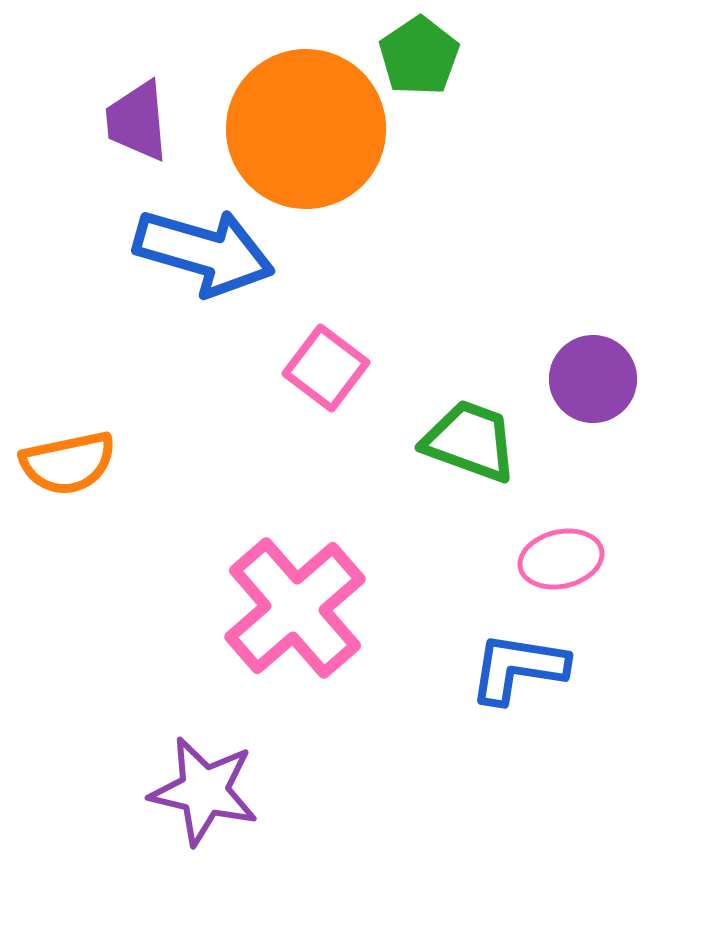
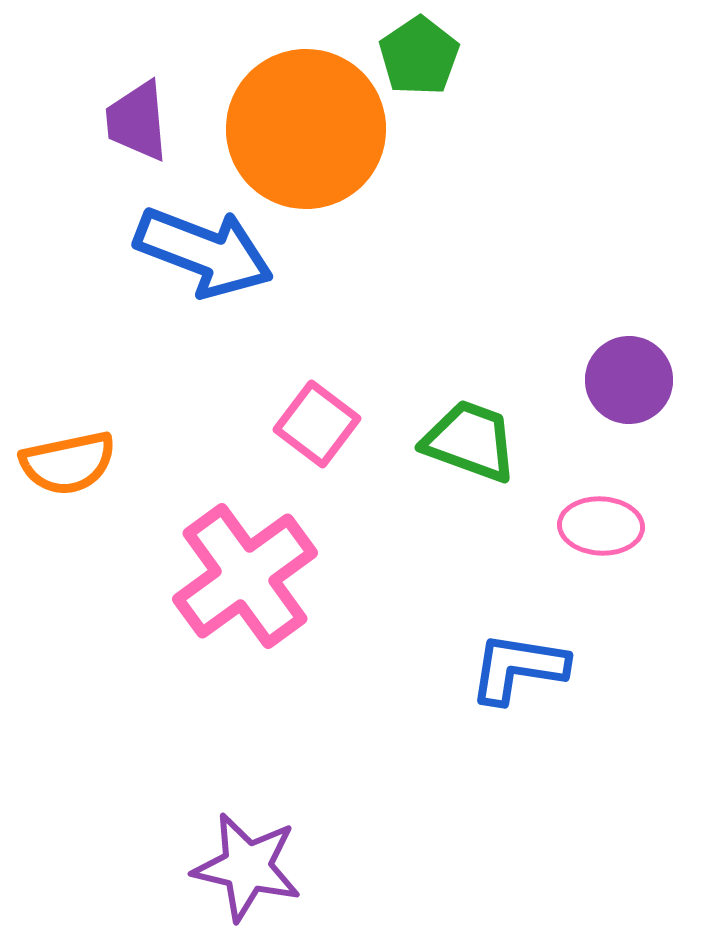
blue arrow: rotated 5 degrees clockwise
pink square: moved 9 px left, 56 px down
purple circle: moved 36 px right, 1 px down
pink ellipse: moved 40 px right, 33 px up; rotated 16 degrees clockwise
pink cross: moved 50 px left, 32 px up; rotated 5 degrees clockwise
purple star: moved 43 px right, 76 px down
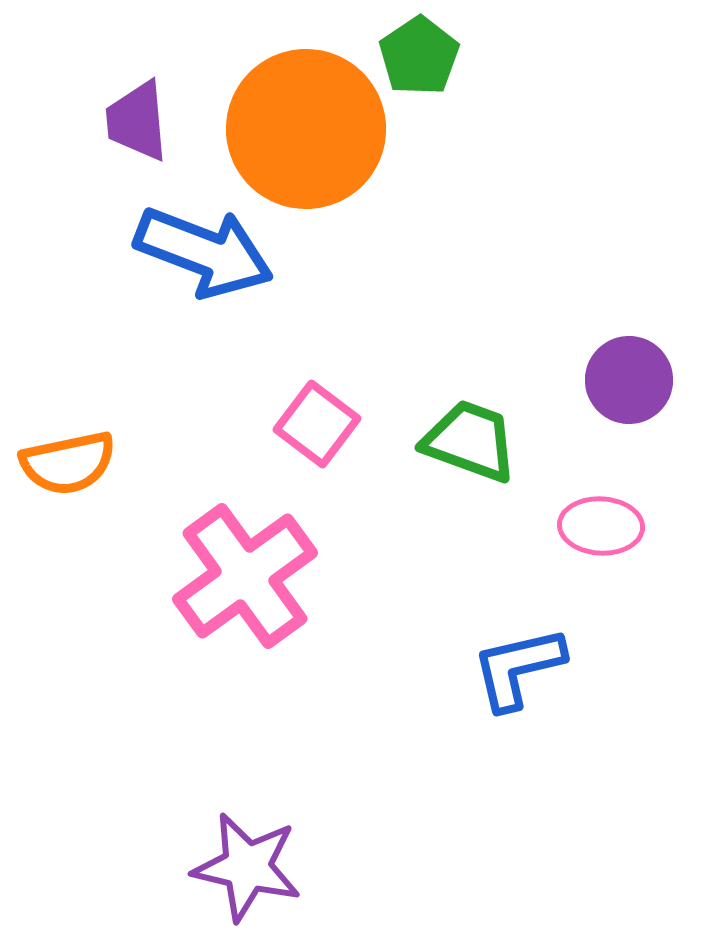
blue L-shape: rotated 22 degrees counterclockwise
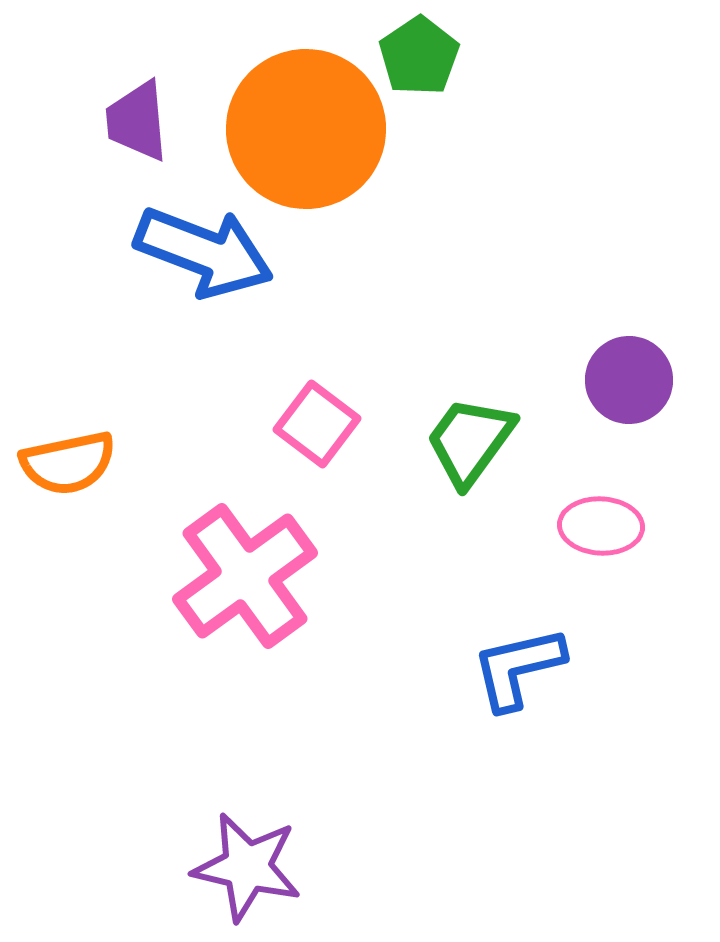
green trapezoid: rotated 74 degrees counterclockwise
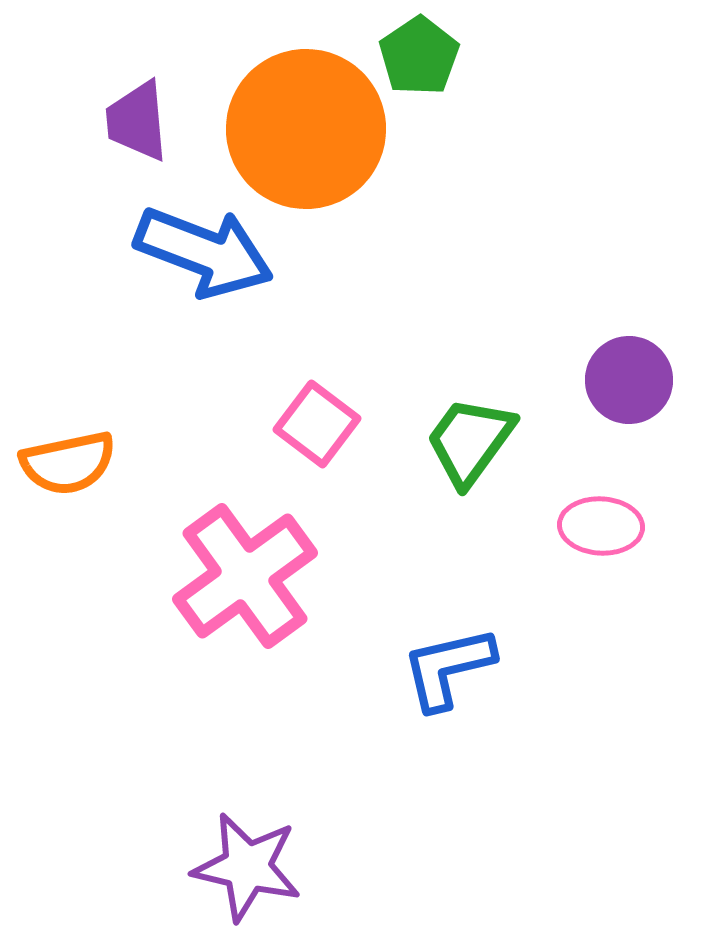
blue L-shape: moved 70 px left
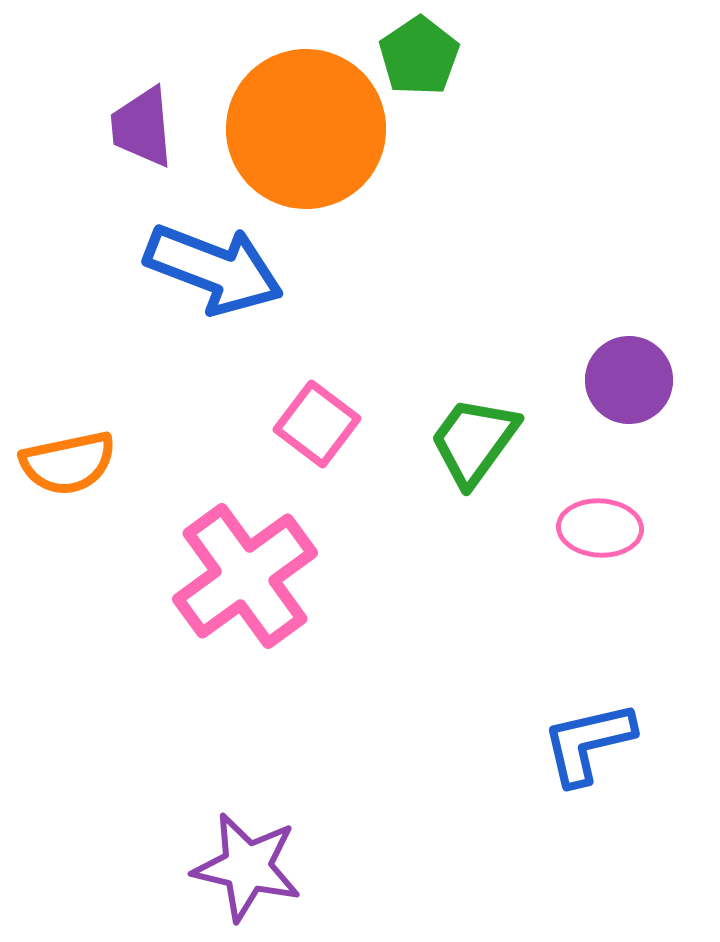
purple trapezoid: moved 5 px right, 6 px down
blue arrow: moved 10 px right, 17 px down
green trapezoid: moved 4 px right
pink ellipse: moved 1 px left, 2 px down
blue L-shape: moved 140 px right, 75 px down
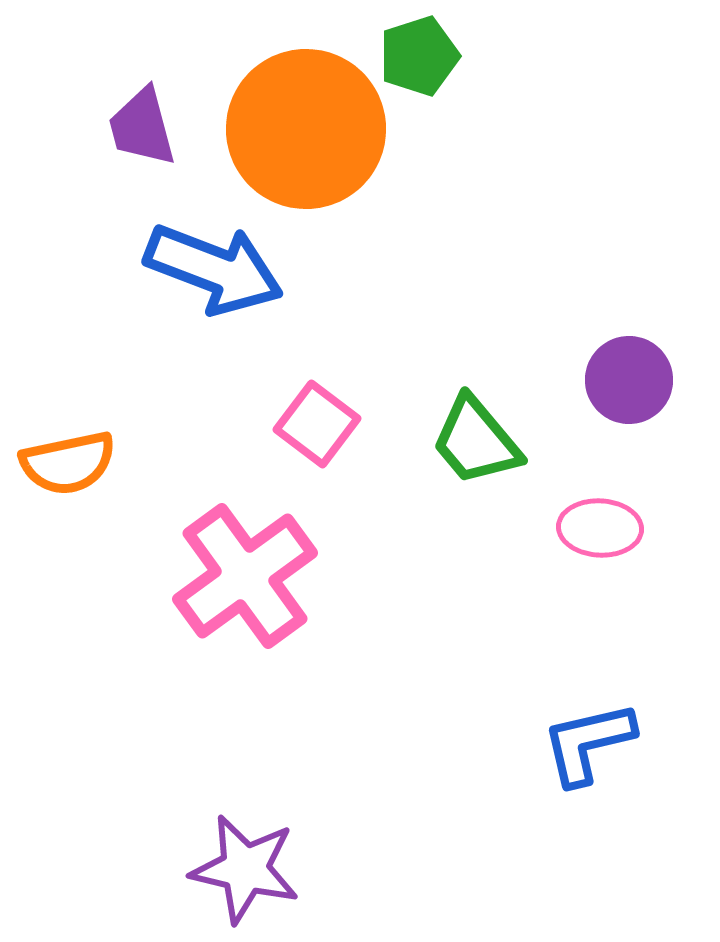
green pentagon: rotated 16 degrees clockwise
purple trapezoid: rotated 10 degrees counterclockwise
green trapezoid: moved 2 px right; rotated 76 degrees counterclockwise
purple star: moved 2 px left, 2 px down
